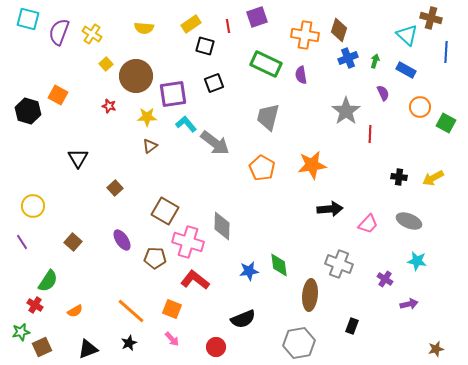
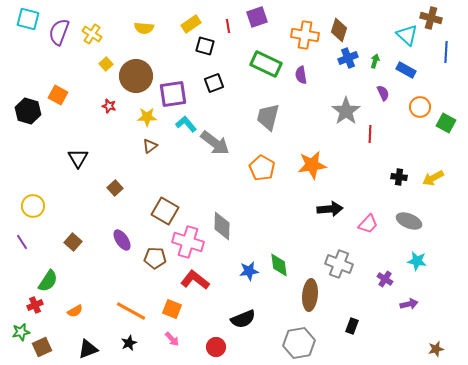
red cross at (35, 305): rotated 35 degrees clockwise
orange line at (131, 311): rotated 12 degrees counterclockwise
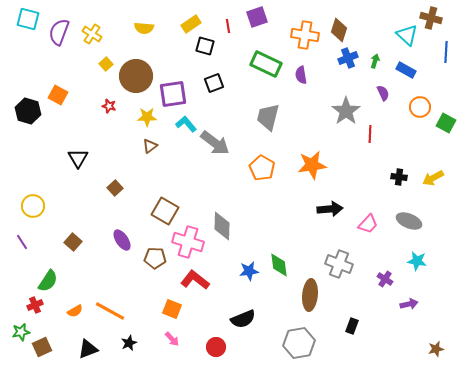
orange line at (131, 311): moved 21 px left
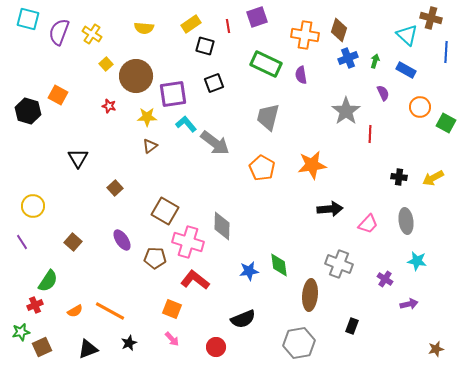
gray ellipse at (409, 221): moved 3 px left; rotated 60 degrees clockwise
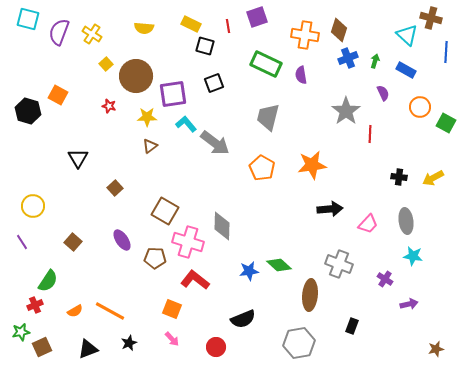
yellow rectangle at (191, 24): rotated 60 degrees clockwise
cyan star at (417, 261): moved 4 px left, 5 px up
green diamond at (279, 265): rotated 40 degrees counterclockwise
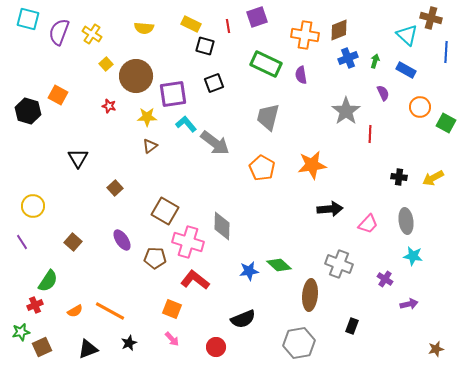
brown diamond at (339, 30): rotated 50 degrees clockwise
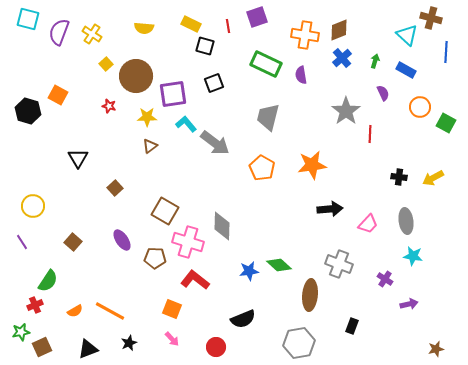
blue cross at (348, 58): moved 6 px left; rotated 18 degrees counterclockwise
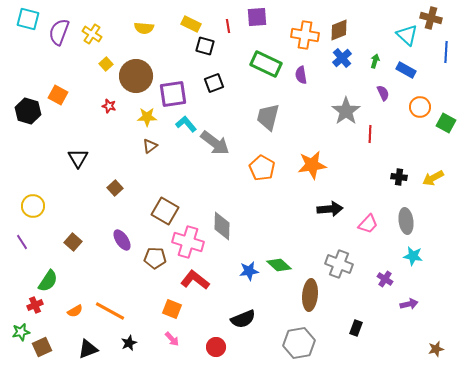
purple square at (257, 17): rotated 15 degrees clockwise
black rectangle at (352, 326): moved 4 px right, 2 px down
